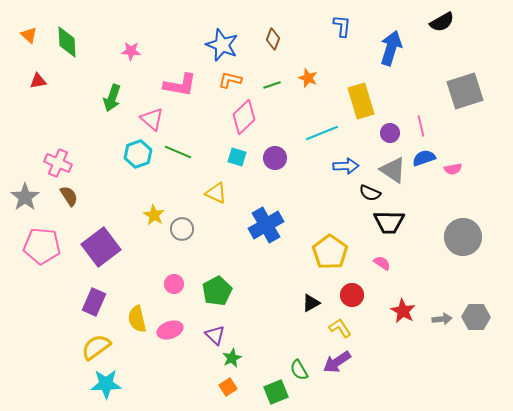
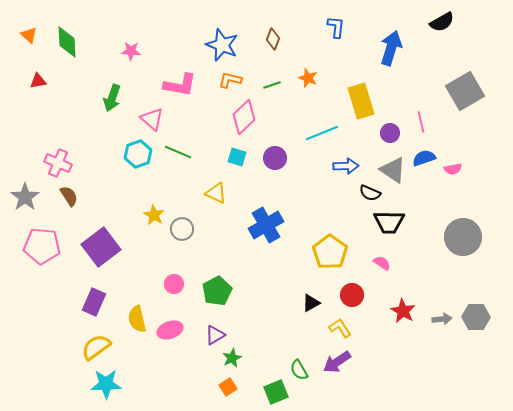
blue L-shape at (342, 26): moved 6 px left, 1 px down
gray square at (465, 91): rotated 12 degrees counterclockwise
pink line at (421, 126): moved 4 px up
purple triangle at (215, 335): rotated 45 degrees clockwise
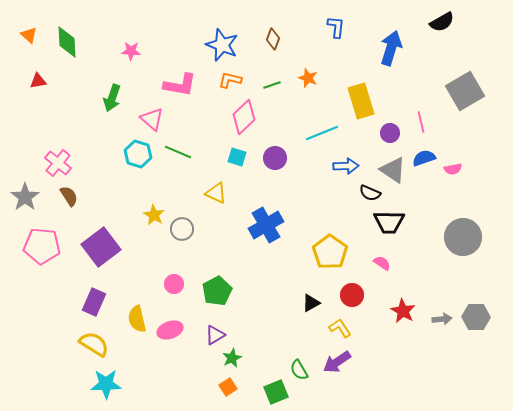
cyan hexagon at (138, 154): rotated 24 degrees counterclockwise
pink cross at (58, 163): rotated 16 degrees clockwise
yellow semicircle at (96, 347): moved 2 px left, 3 px up; rotated 68 degrees clockwise
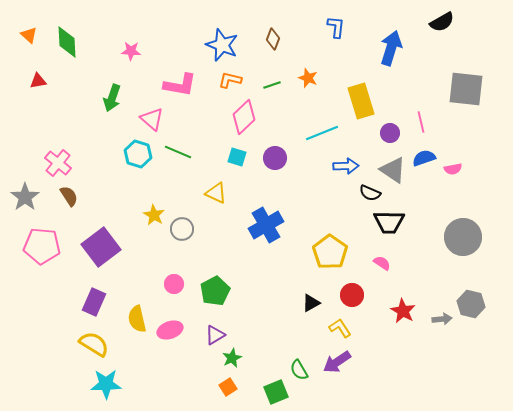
gray square at (465, 91): moved 1 px right, 2 px up; rotated 36 degrees clockwise
green pentagon at (217, 291): moved 2 px left
gray hexagon at (476, 317): moved 5 px left, 13 px up; rotated 12 degrees clockwise
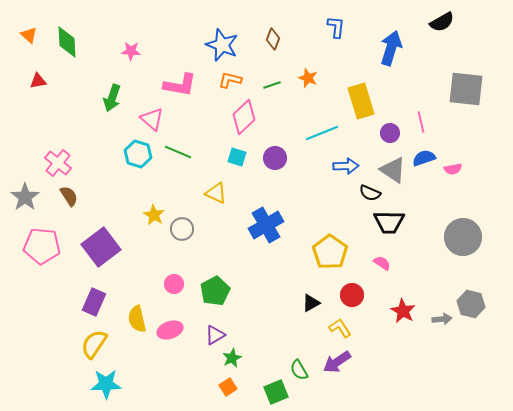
yellow semicircle at (94, 344): rotated 88 degrees counterclockwise
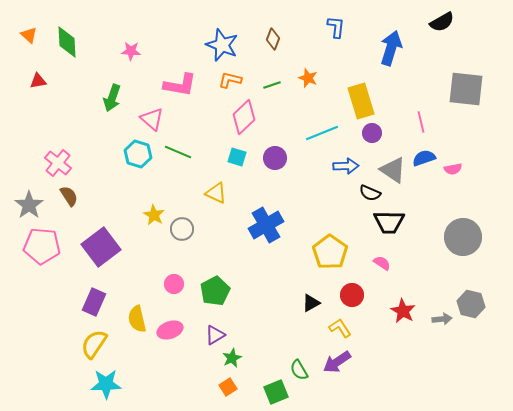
purple circle at (390, 133): moved 18 px left
gray star at (25, 197): moved 4 px right, 8 px down
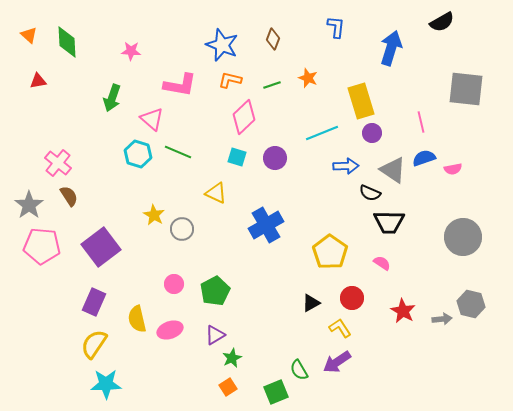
red circle at (352, 295): moved 3 px down
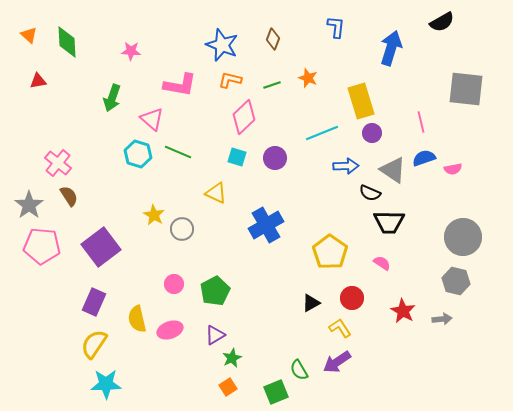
gray hexagon at (471, 304): moved 15 px left, 23 px up
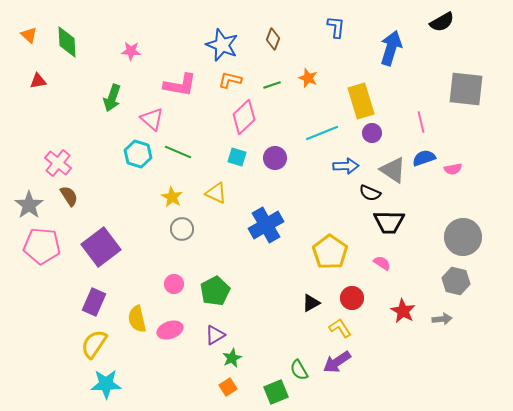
yellow star at (154, 215): moved 18 px right, 18 px up
